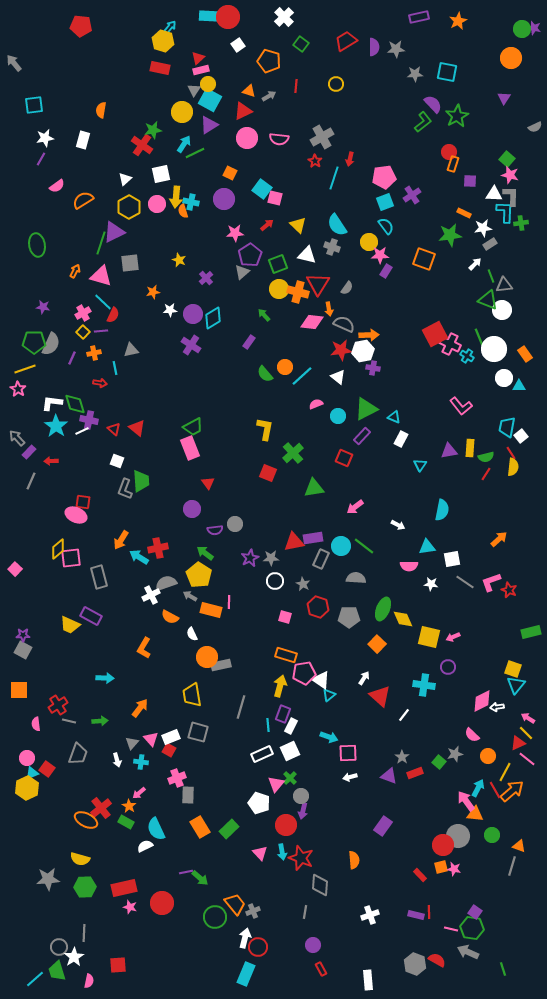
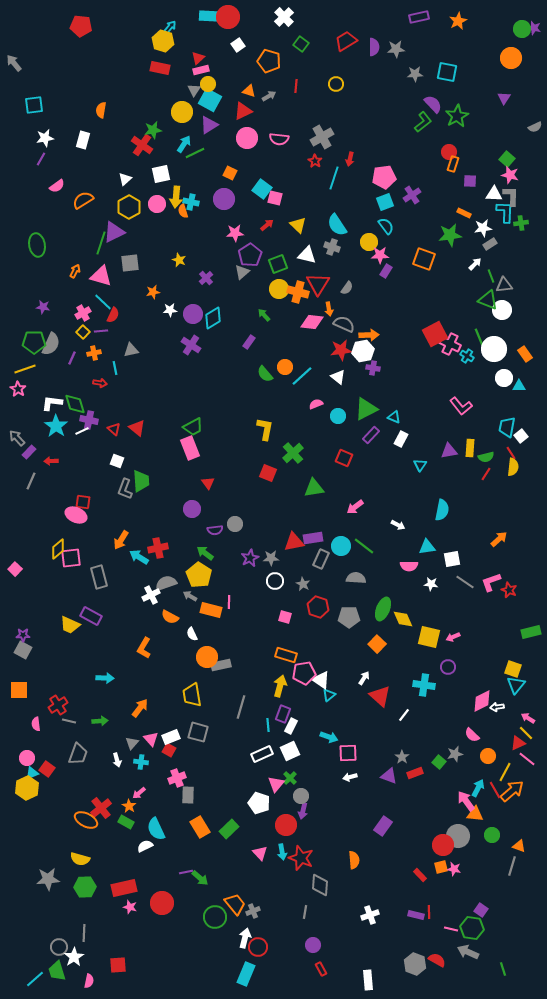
purple rectangle at (362, 436): moved 9 px right, 1 px up
purple square at (475, 912): moved 6 px right, 2 px up
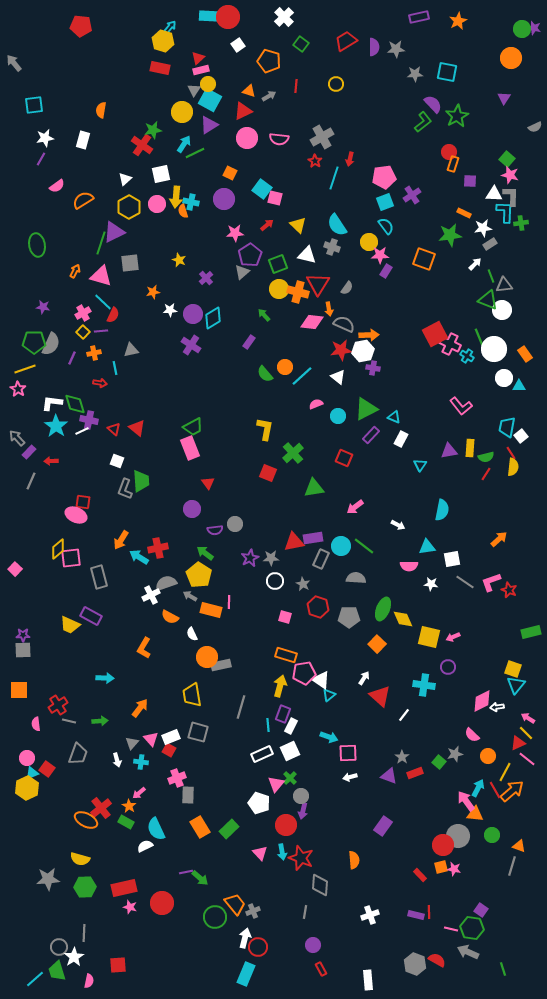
gray square at (23, 650): rotated 30 degrees counterclockwise
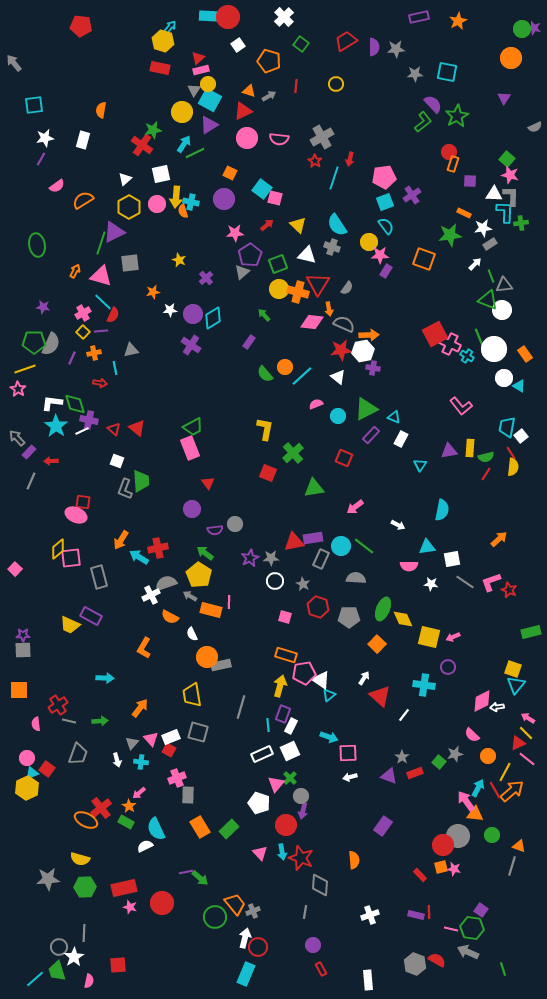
cyan triangle at (519, 386): rotated 32 degrees clockwise
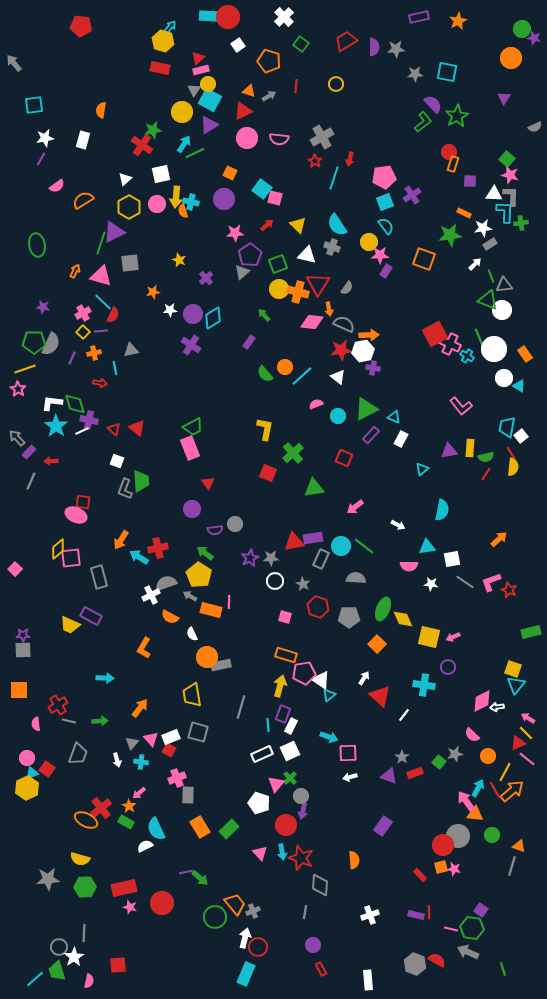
purple star at (534, 28): moved 10 px down
cyan triangle at (420, 465): moved 2 px right, 4 px down; rotated 16 degrees clockwise
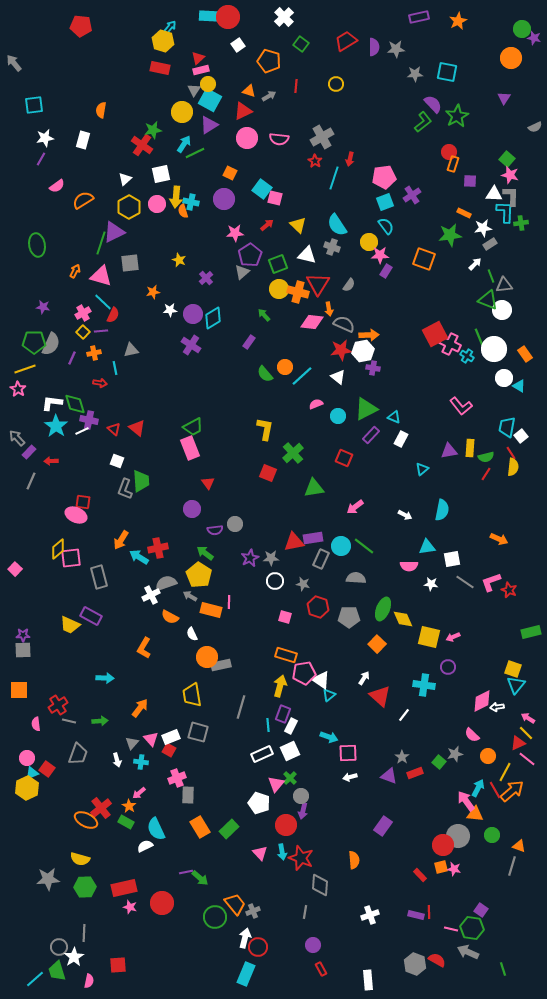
gray semicircle at (347, 288): moved 2 px right, 3 px up
white arrow at (398, 525): moved 7 px right, 10 px up
orange arrow at (499, 539): rotated 66 degrees clockwise
gray star at (303, 584): rotated 16 degrees counterclockwise
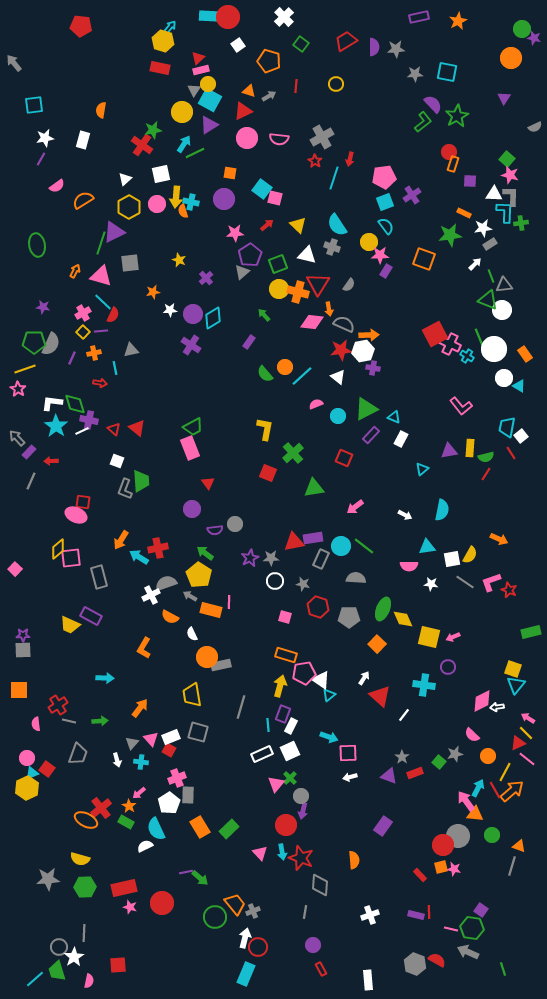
orange square at (230, 173): rotated 16 degrees counterclockwise
yellow semicircle at (513, 467): moved 43 px left, 88 px down; rotated 24 degrees clockwise
white pentagon at (259, 803): moved 90 px left; rotated 20 degrees clockwise
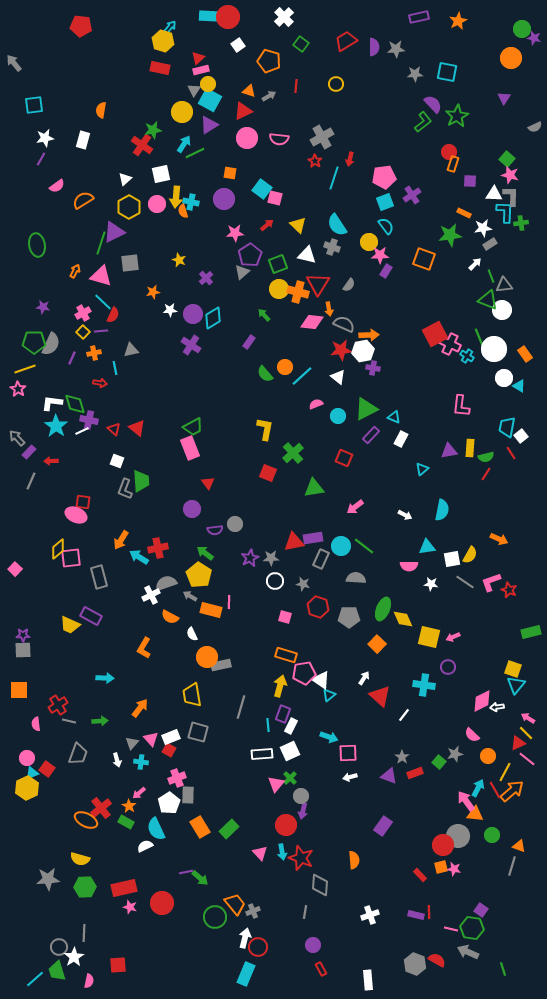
pink L-shape at (461, 406): rotated 45 degrees clockwise
white rectangle at (262, 754): rotated 20 degrees clockwise
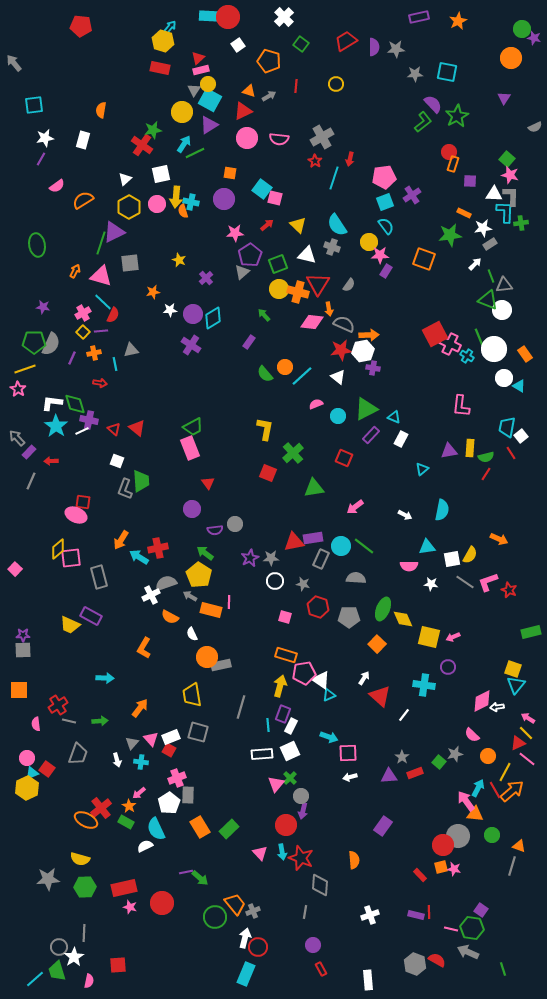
cyan line at (115, 368): moved 4 px up
pink L-shape at (491, 582): moved 3 px left
cyan triangle at (329, 695): rotated 16 degrees clockwise
purple triangle at (389, 776): rotated 24 degrees counterclockwise
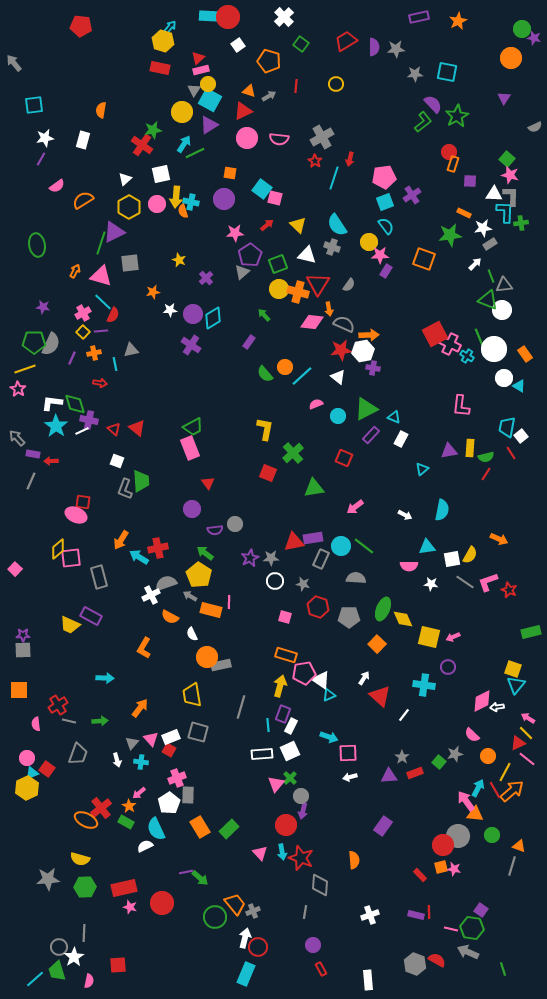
purple rectangle at (29, 452): moved 4 px right, 2 px down; rotated 56 degrees clockwise
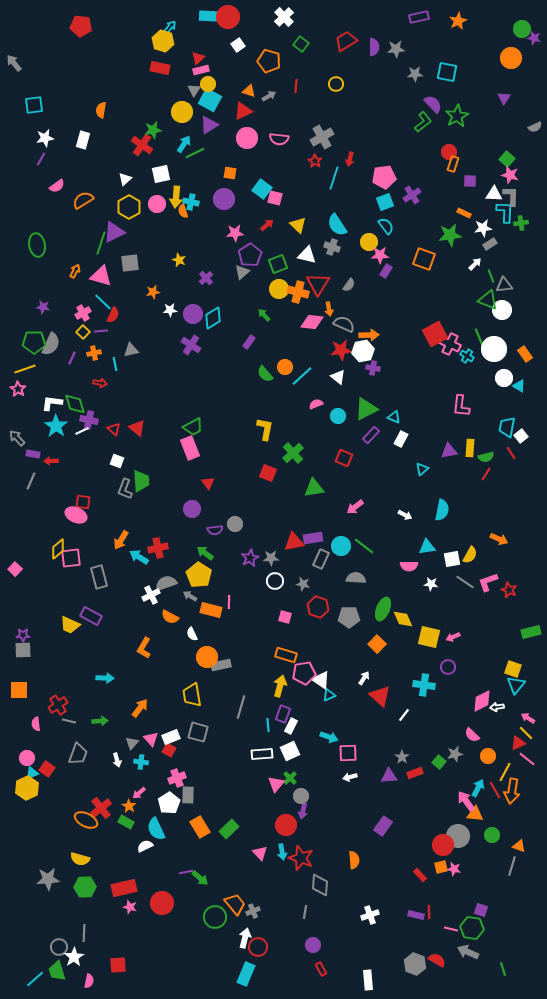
orange arrow at (512, 791): rotated 140 degrees clockwise
purple square at (481, 910): rotated 16 degrees counterclockwise
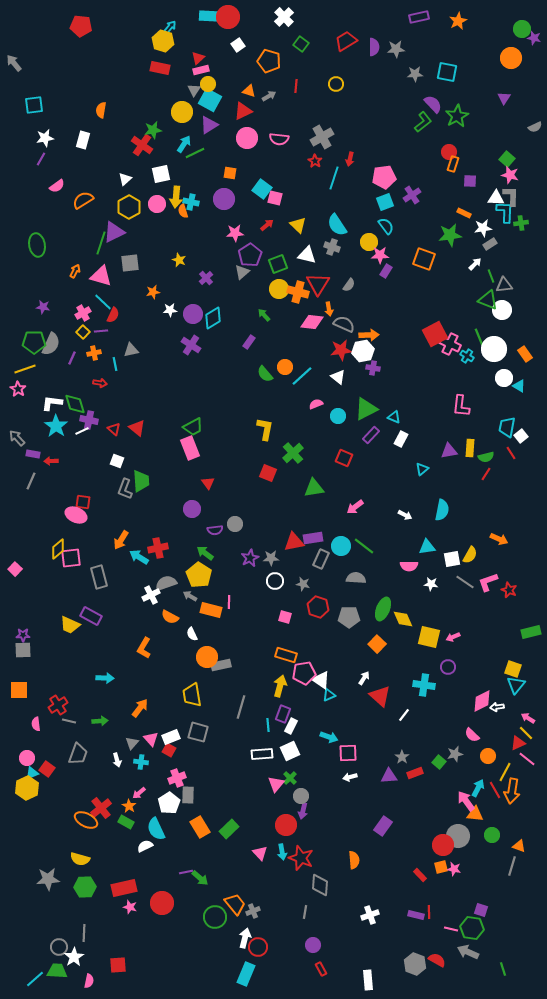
white triangle at (494, 194): moved 2 px right, 4 px down
green trapezoid at (57, 971): rotated 110 degrees clockwise
